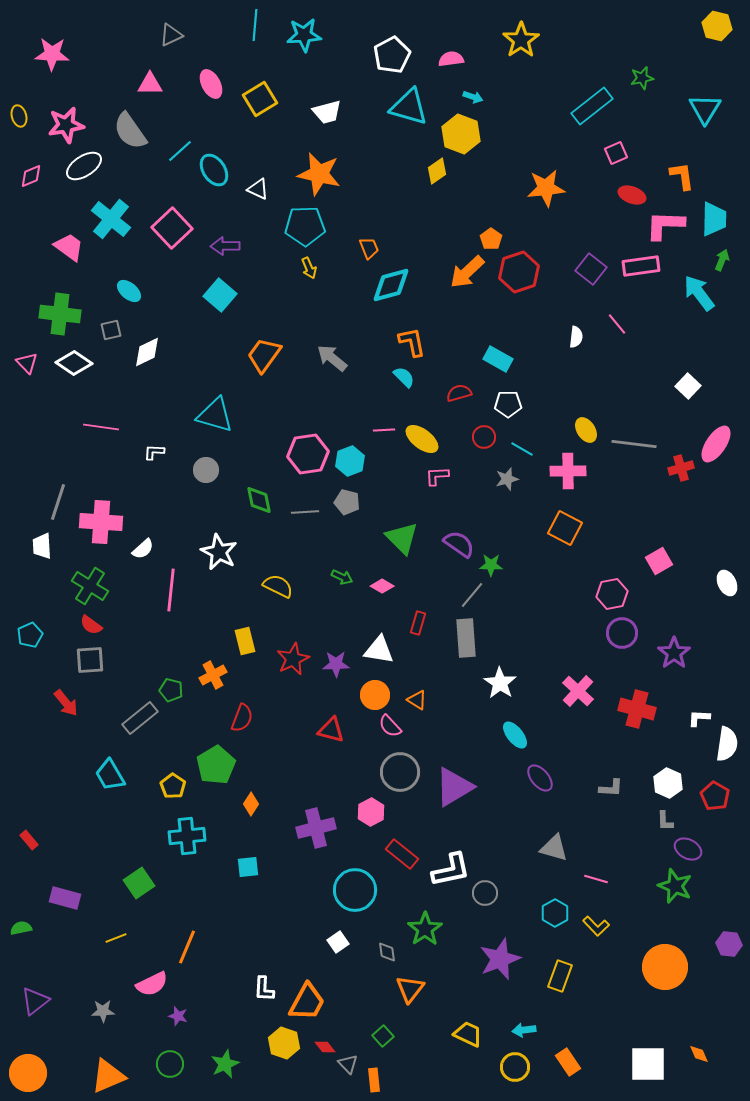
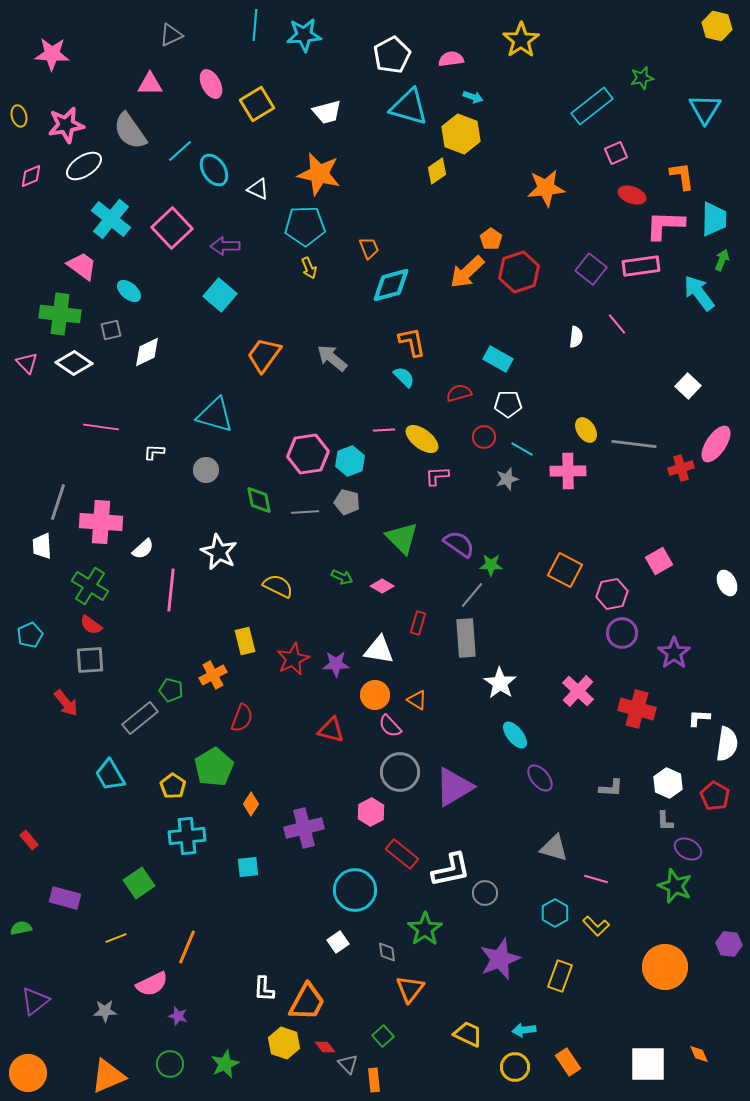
yellow square at (260, 99): moved 3 px left, 5 px down
pink trapezoid at (69, 247): moved 13 px right, 19 px down
orange square at (565, 528): moved 42 px down
green pentagon at (216, 765): moved 2 px left, 2 px down
purple cross at (316, 828): moved 12 px left
gray star at (103, 1011): moved 2 px right
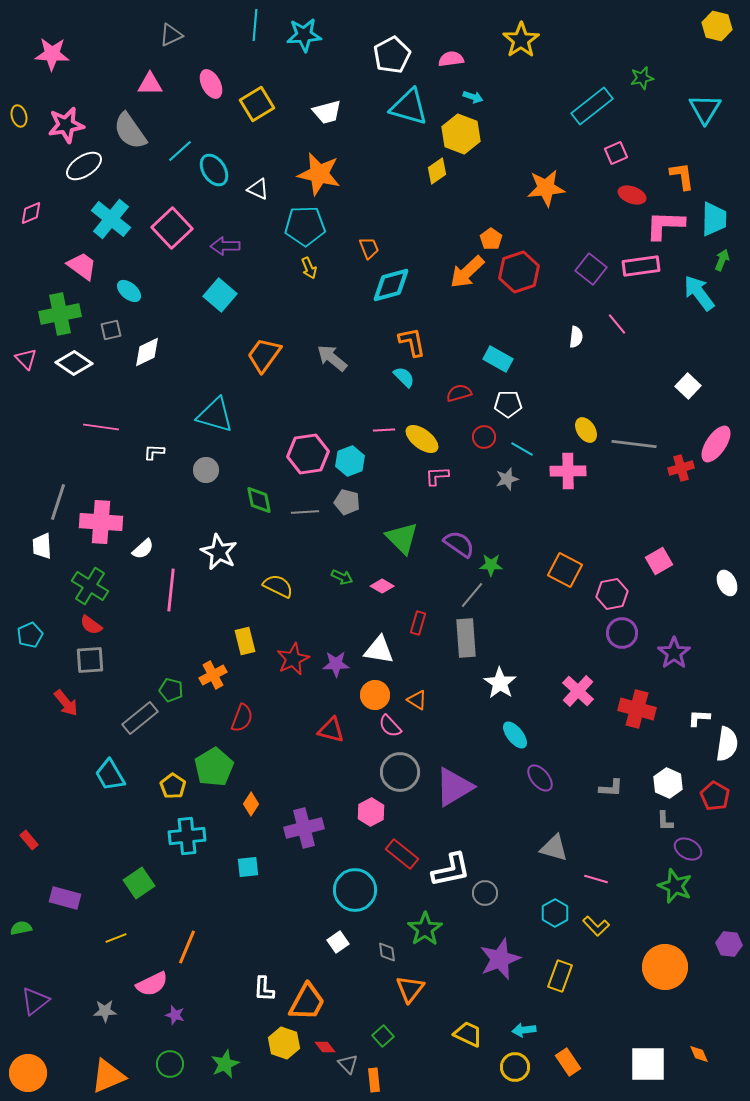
pink diamond at (31, 176): moved 37 px down
green cross at (60, 314): rotated 18 degrees counterclockwise
pink triangle at (27, 363): moved 1 px left, 4 px up
purple star at (178, 1016): moved 3 px left, 1 px up
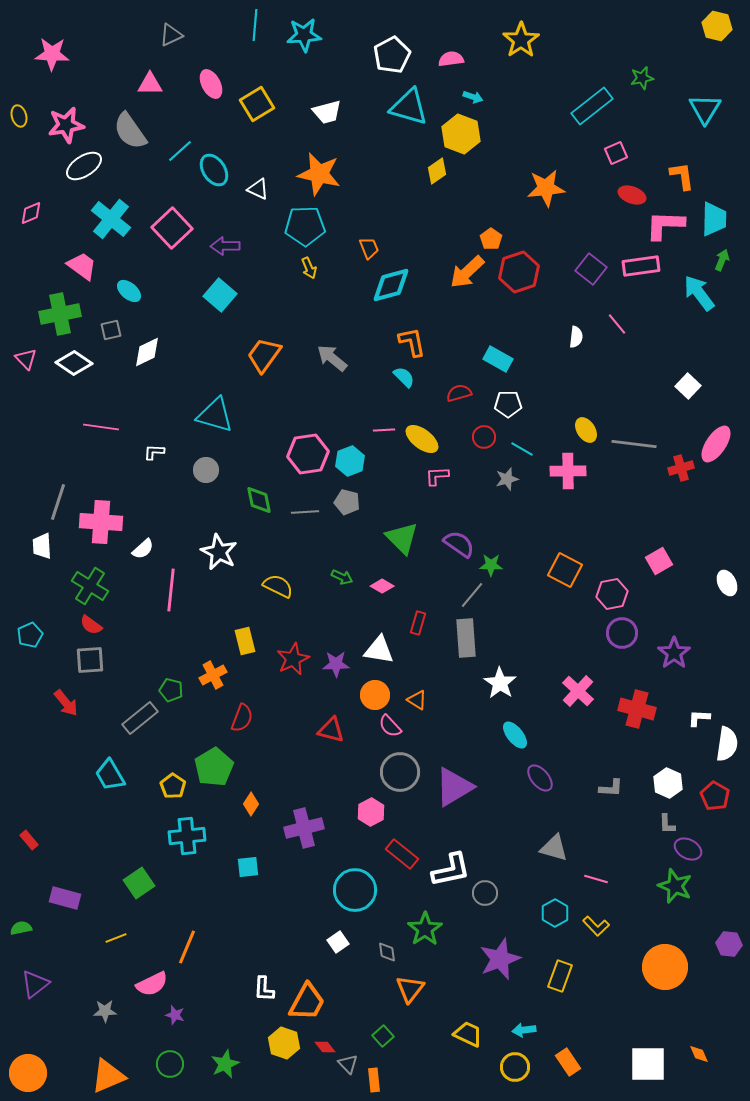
gray L-shape at (665, 821): moved 2 px right, 3 px down
purple triangle at (35, 1001): moved 17 px up
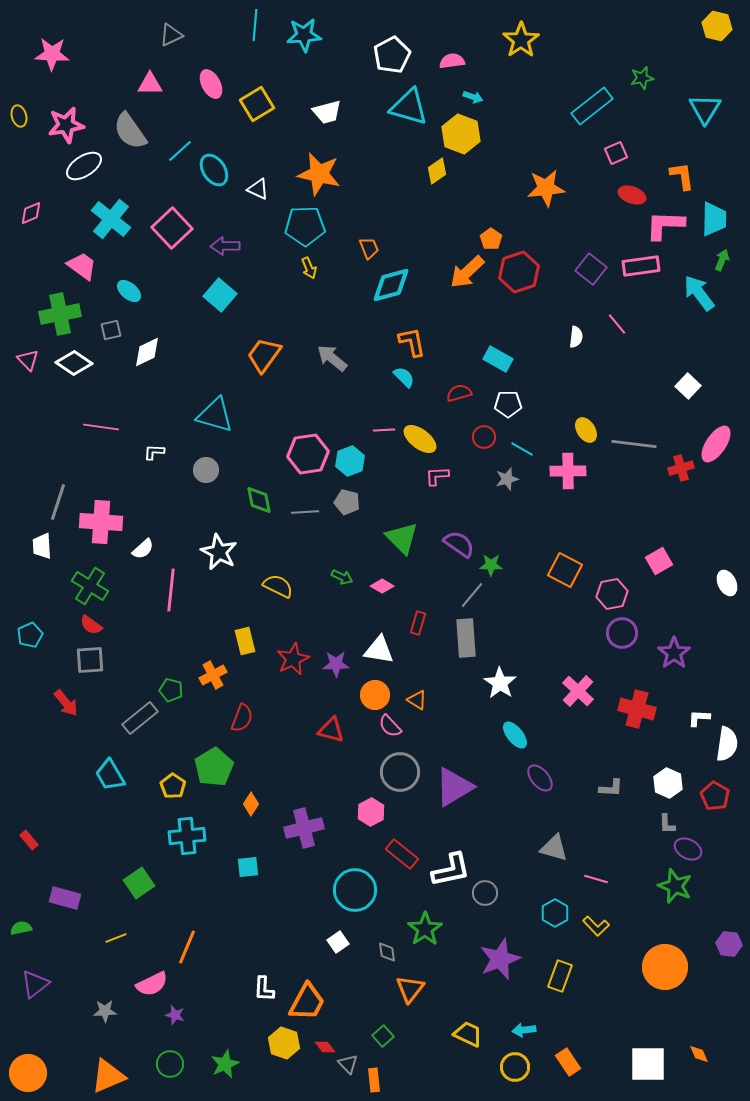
pink semicircle at (451, 59): moved 1 px right, 2 px down
pink triangle at (26, 359): moved 2 px right, 1 px down
yellow ellipse at (422, 439): moved 2 px left
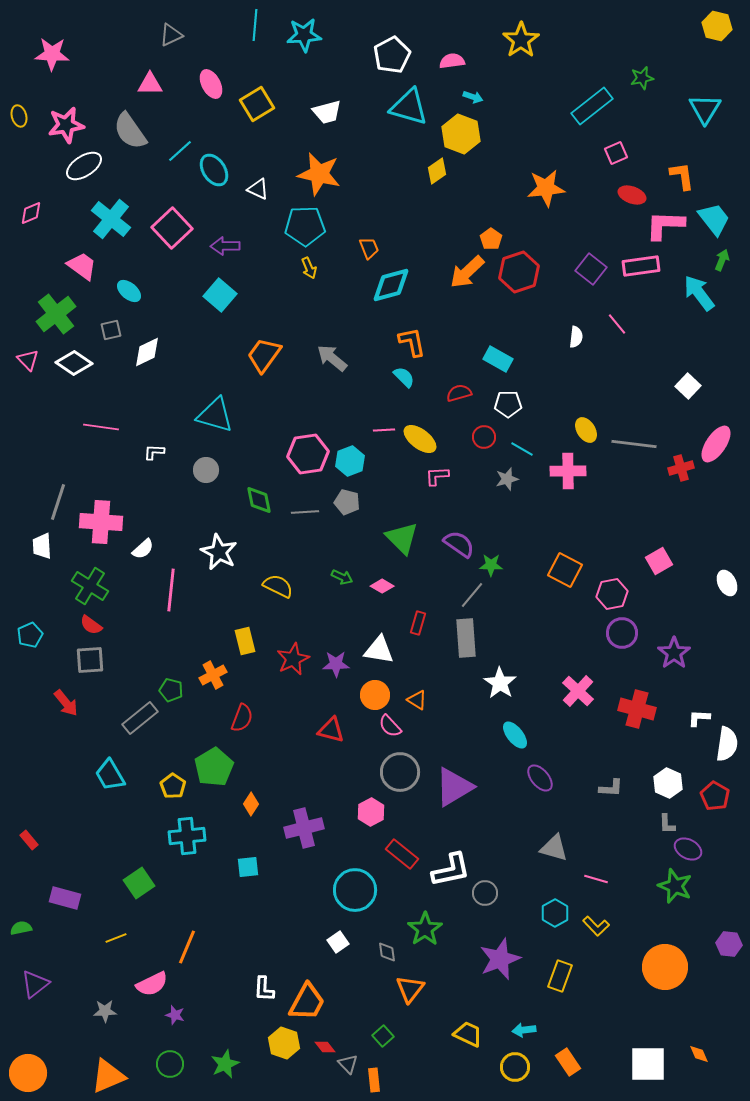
cyan trapezoid at (714, 219): rotated 39 degrees counterclockwise
green cross at (60, 314): moved 4 px left; rotated 27 degrees counterclockwise
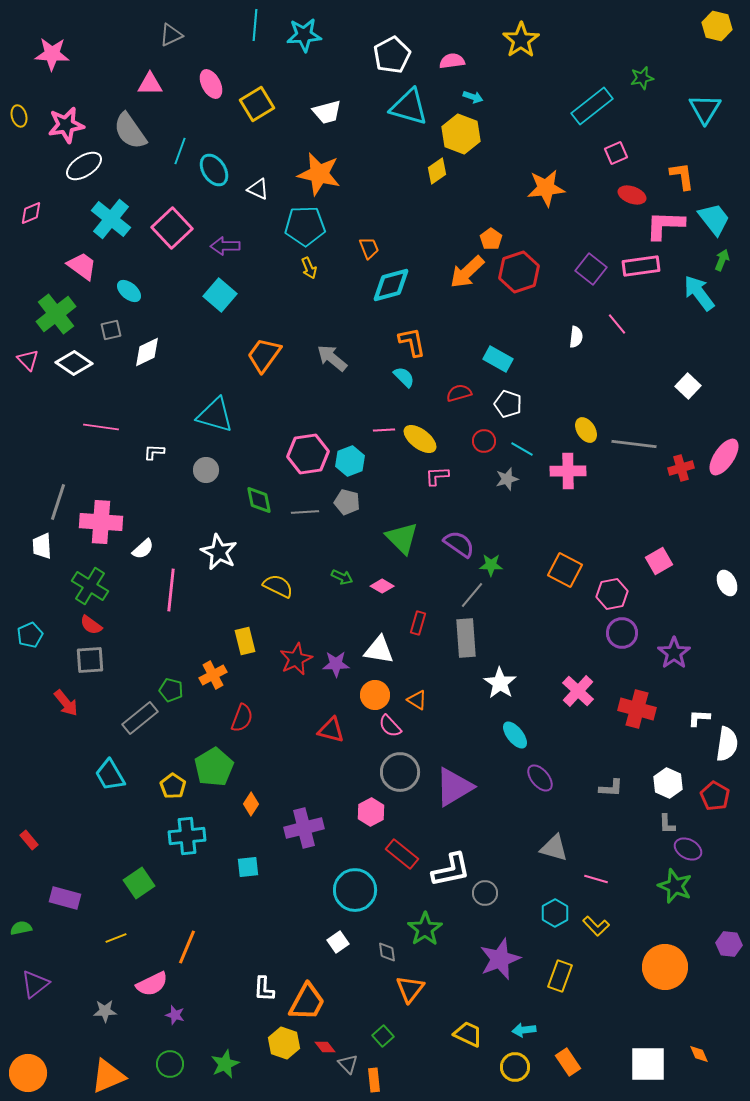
cyan line at (180, 151): rotated 28 degrees counterclockwise
white pentagon at (508, 404): rotated 20 degrees clockwise
red circle at (484, 437): moved 4 px down
pink ellipse at (716, 444): moved 8 px right, 13 px down
red star at (293, 659): moved 3 px right
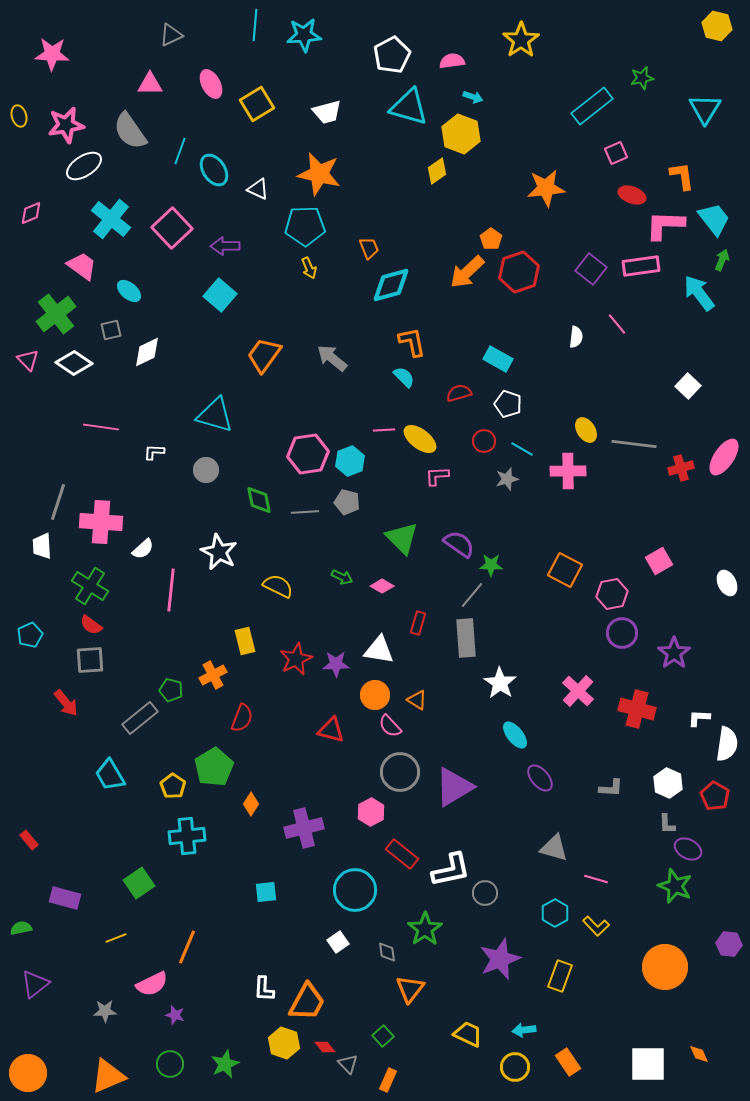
cyan square at (248, 867): moved 18 px right, 25 px down
orange rectangle at (374, 1080): moved 14 px right; rotated 30 degrees clockwise
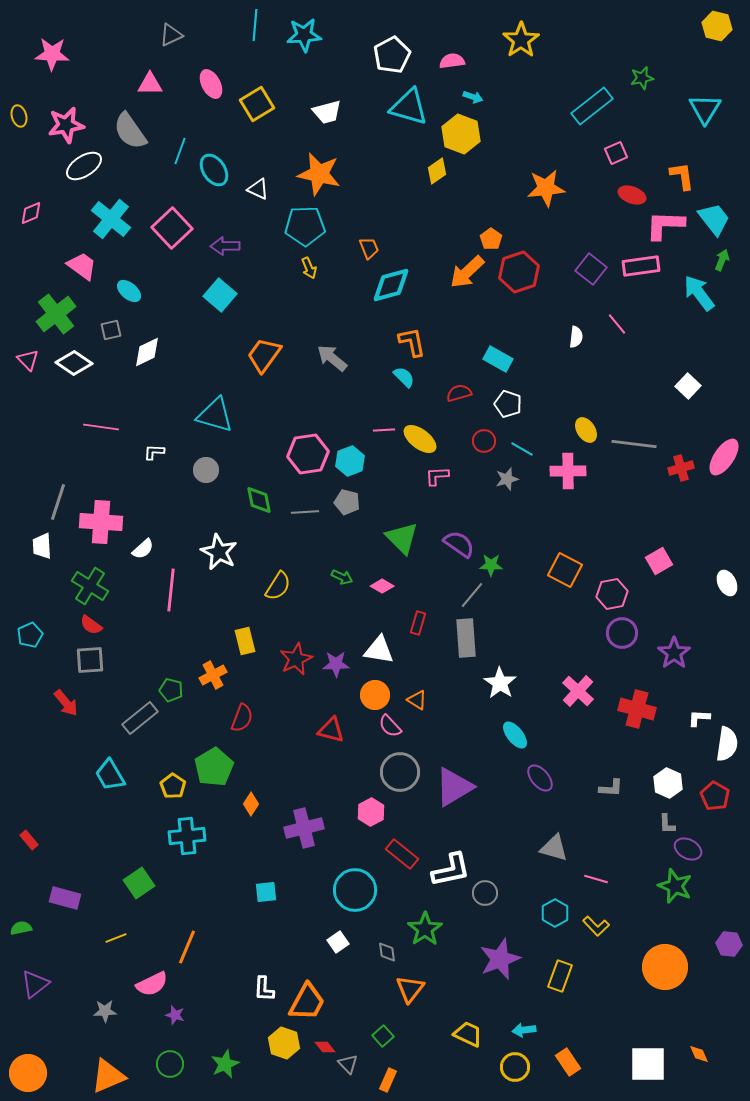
yellow semicircle at (278, 586): rotated 96 degrees clockwise
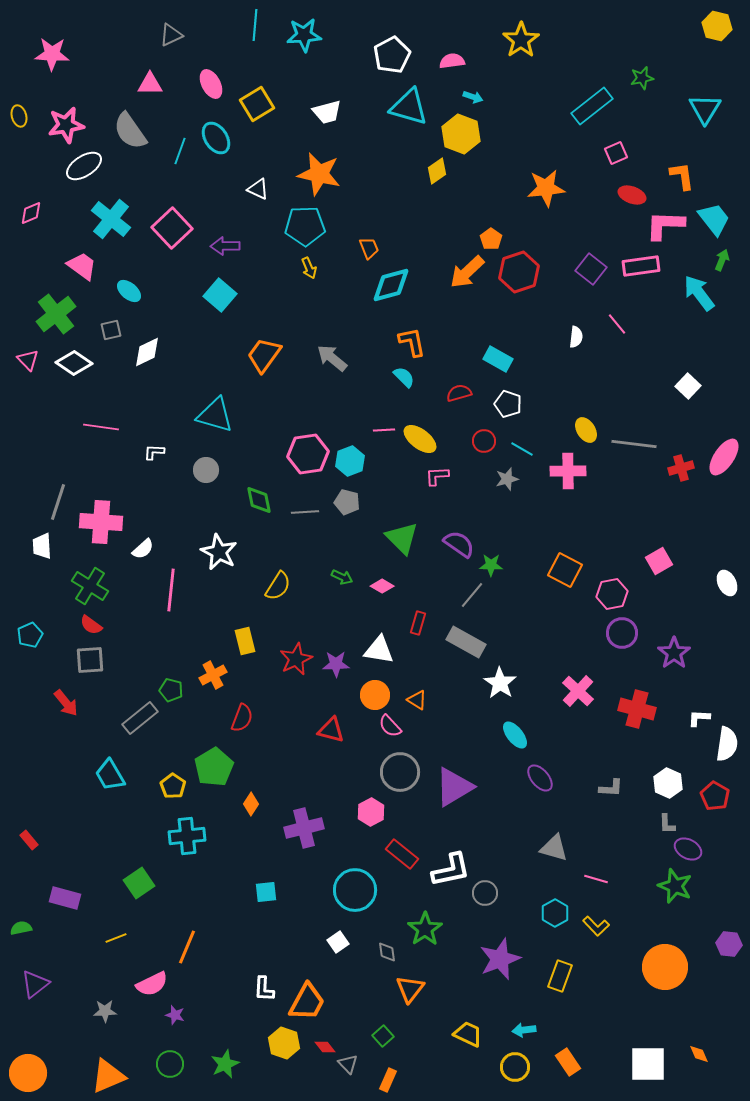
cyan ellipse at (214, 170): moved 2 px right, 32 px up
gray rectangle at (466, 638): moved 4 px down; rotated 57 degrees counterclockwise
